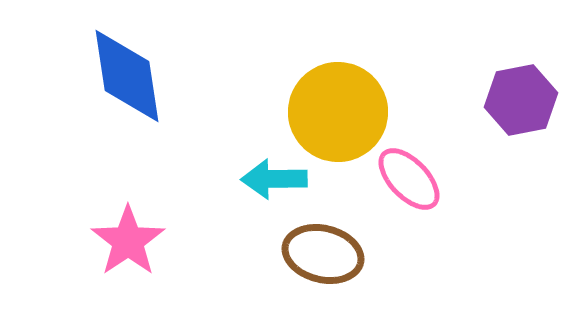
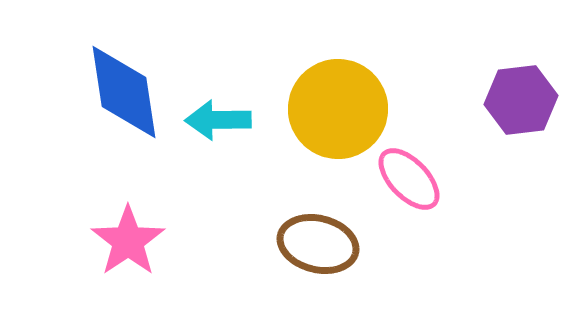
blue diamond: moved 3 px left, 16 px down
purple hexagon: rotated 4 degrees clockwise
yellow circle: moved 3 px up
cyan arrow: moved 56 px left, 59 px up
brown ellipse: moved 5 px left, 10 px up
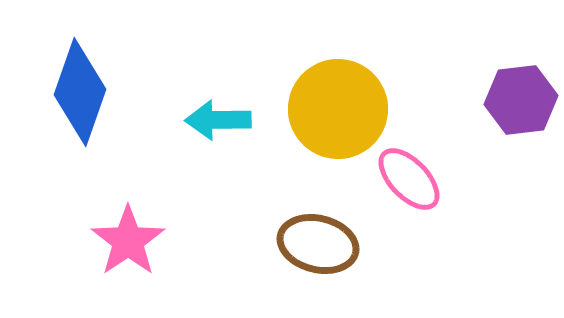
blue diamond: moved 44 px left; rotated 28 degrees clockwise
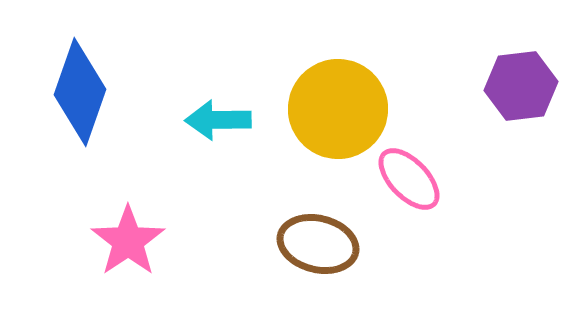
purple hexagon: moved 14 px up
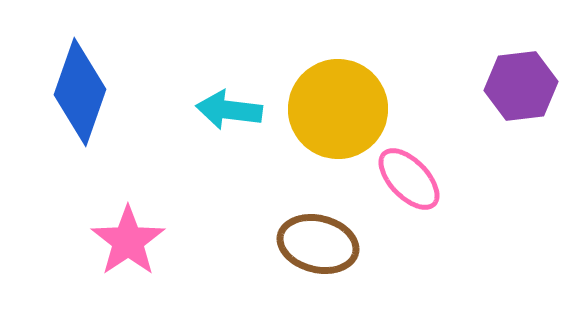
cyan arrow: moved 11 px right, 10 px up; rotated 8 degrees clockwise
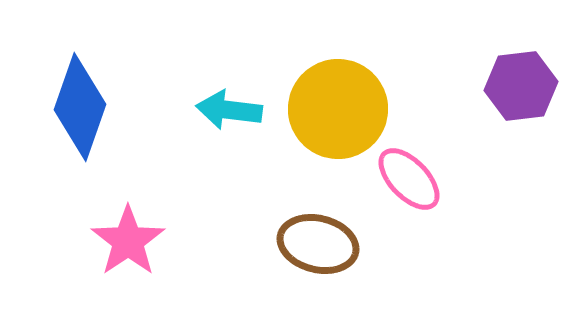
blue diamond: moved 15 px down
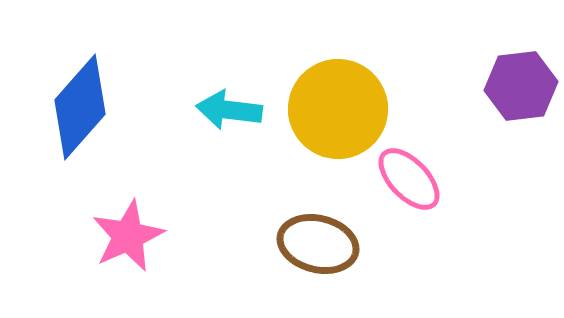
blue diamond: rotated 22 degrees clockwise
pink star: moved 5 px up; rotated 10 degrees clockwise
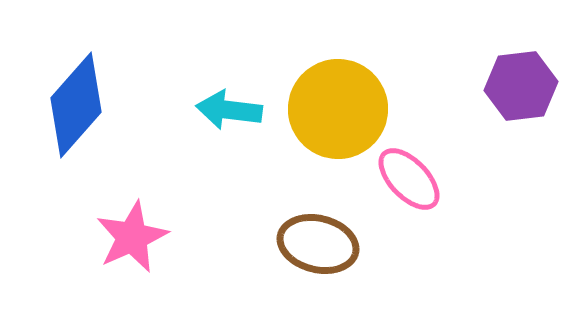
blue diamond: moved 4 px left, 2 px up
pink star: moved 4 px right, 1 px down
